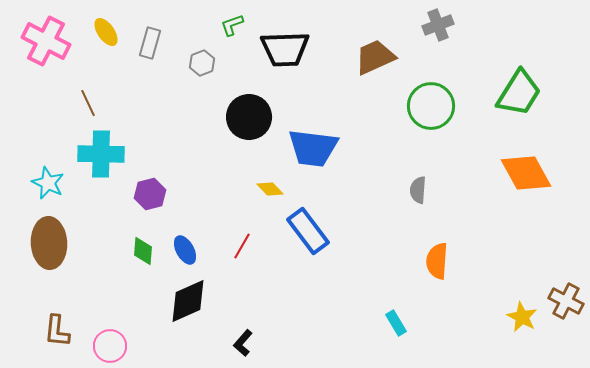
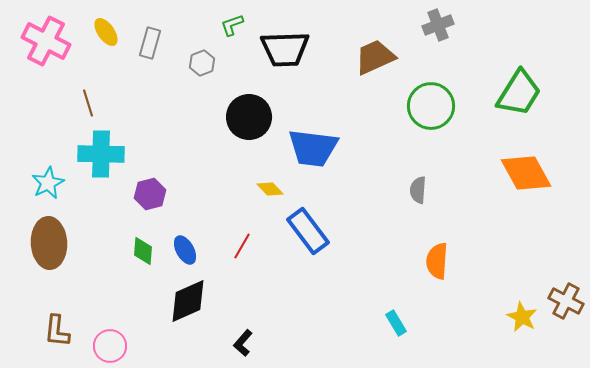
brown line: rotated 8 degrees clockwise
cyan star: rotated 20 degrees clockwise
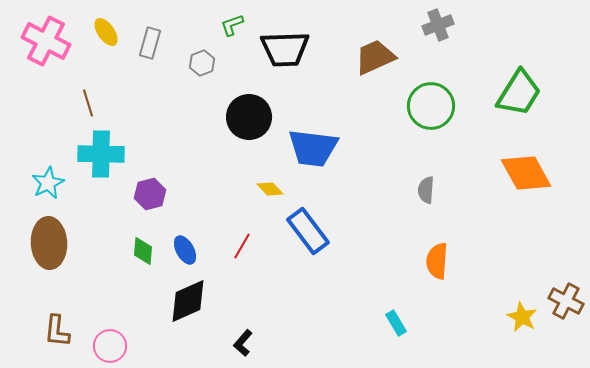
gray semicircle: moved 8 px right
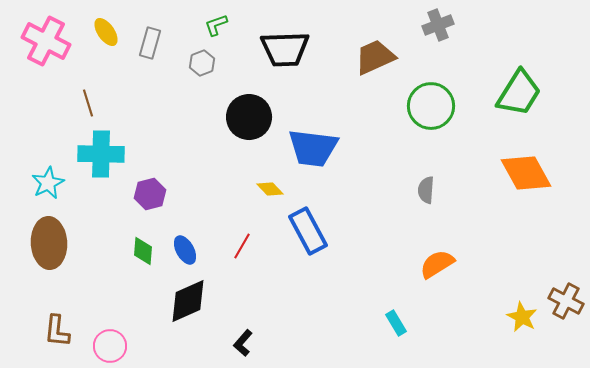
green L-shape: moved 16 px left
blue rectangle: rotated 9 degrees clockwise
orange semicircle: moved 3 px down; rotated 54 degrees clockwise
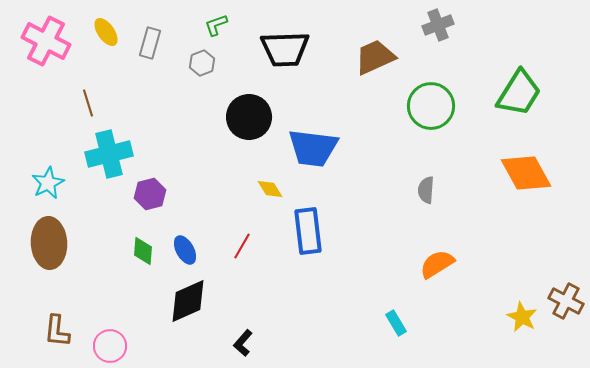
cyan cross: moved 8 px right; rotated 15 degrees counterclockwise
yellow diamond: rotated 12 degrees clockwise
blue rectangle: rotated 21 degrees clockwise
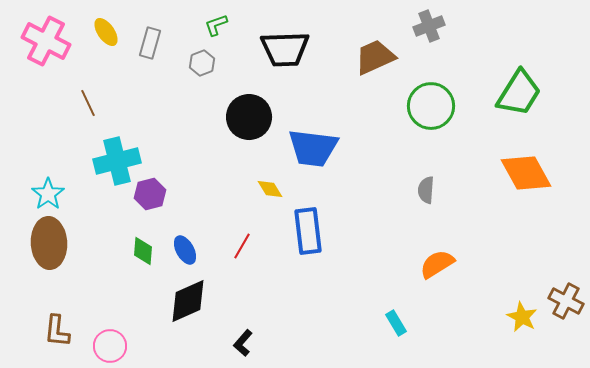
gray cross: moved 9 px left, 1 px down
brown line: rotated 8 degrees counterclockwise
cyan cross: moved 8 px right, 7 px down
cyan star: moved 11 px down; rotated 8 degrees counterclockwise
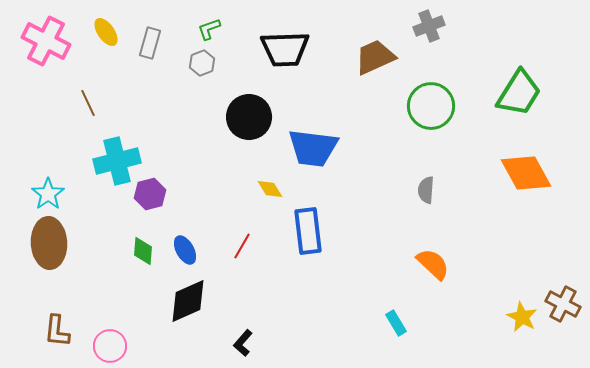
green L-shape: moved 7 px left, 4 px down
orange semicircle: moved 4 px left; rotated 75 degrees clockwise
brown cross: moved 3 px left, 3 px down
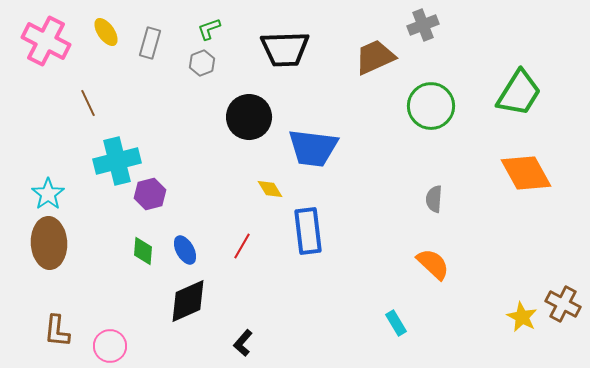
gray cross: moved 6 px left, 1 px up
gray semicircle: moved 8 px right, 9 px down
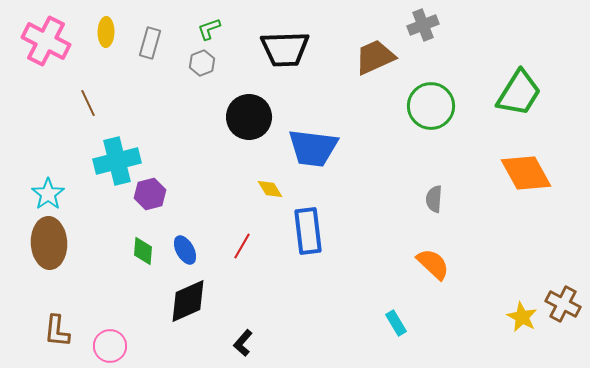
yellow ellipse: rotated 36 degrees clockwise
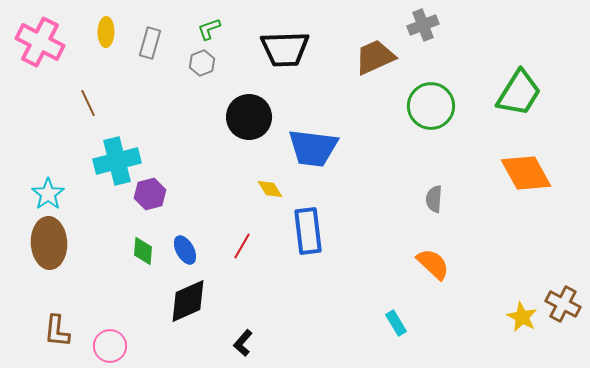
pink cross: moved 6 px left, 1 px down
